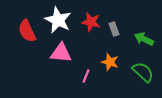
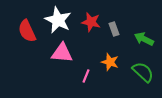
pink triangle: moved 1 px right
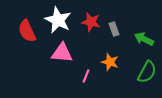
green semicircle: moved 4 px right; rotated 75 degrees clockwise
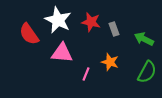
red semicircle: moved 2 px right, 3 px down; rotated 10 degrees counterclockwise
pink line: moved 2 px up
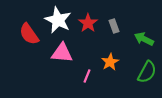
red star: moved 3 px left, 1 px down; rotated 24 degrees clockwise
gray rectangle: moved 3 px up
orange star: rotated 24 degrees clockwise
pink line: moved 1 px right, 2 px down
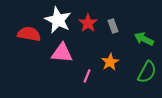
gray rectangle: moved 1 px left
red semicircle: rotated 135 degrees clockwise
